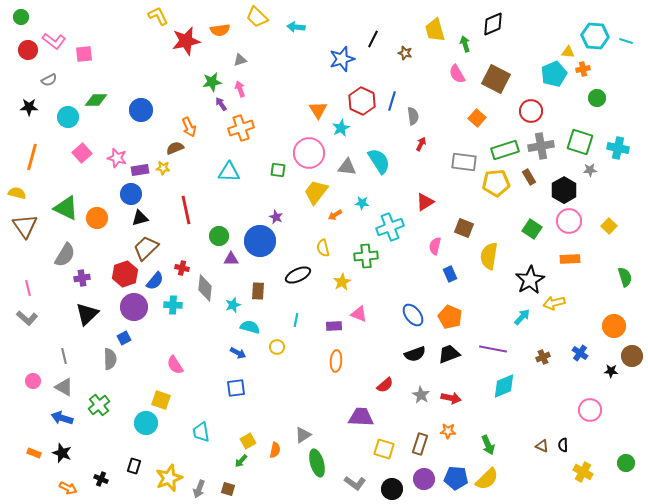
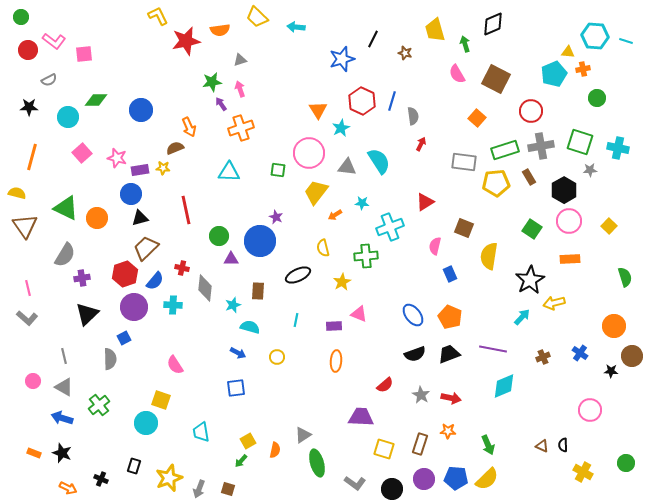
yellow circle at (277, 347): moved 10 px down
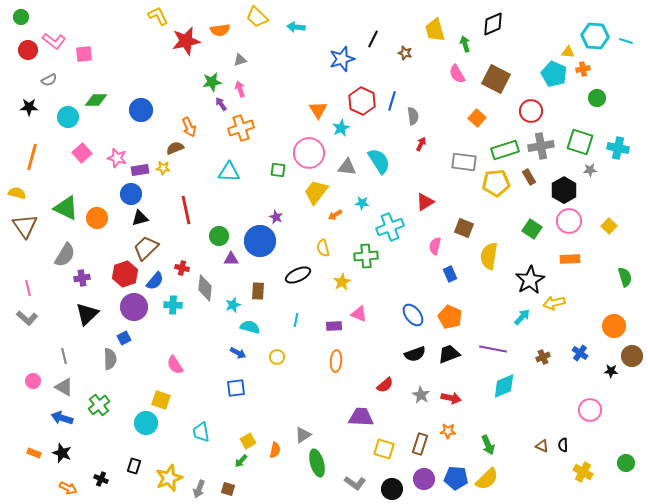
cyan pentagon at (554, 74): rotated 25 degrees counterclockwise
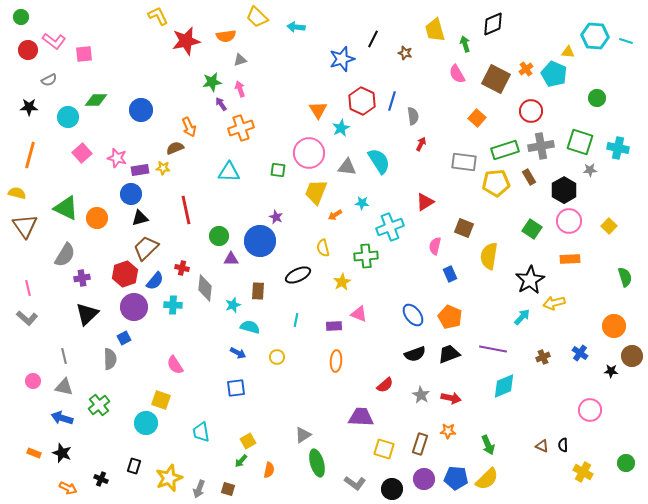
orange semicircle at (220, 30): moved 6 px right, 6 px down
orange cross at (583, 69): moved 57 px left; rotated 24 degrees counterclockwise
orange line at (32, 157): moved 2 px left, 2 px up
yellow trapezoid at (316, 192): rotated 16 degrees counterclockwise
gray triangle at (64, 387): rotated 18 degrees counterclockwise
orange semicircle at (275, 450): moved 6 px left, 20 px down
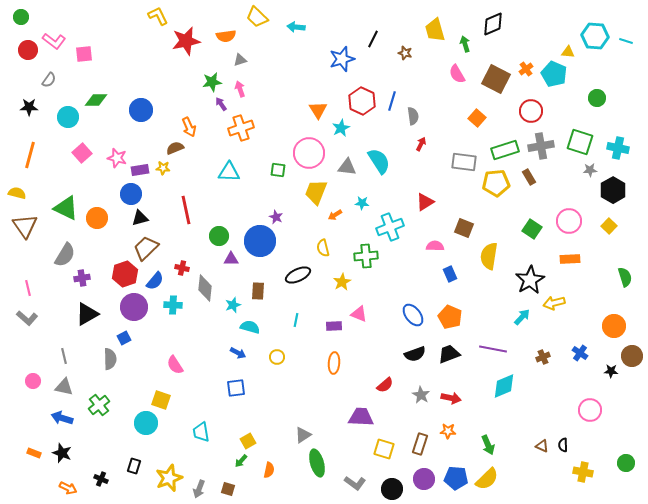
gray semicircle at (49, 80): rotated 28 degrees counterclockwise
black hexagon at (564, 190): moved 49 px right
pink semicircle at (435, 246): rotated 78 degrees clockwise
black triangle at (87, 314): rotated 15 degrees clockwise
orange ellipse at (336, 361): moved 2 px left, 2 px down
yellow cross at (583, 472): rotated 18 degrees counterclockwise
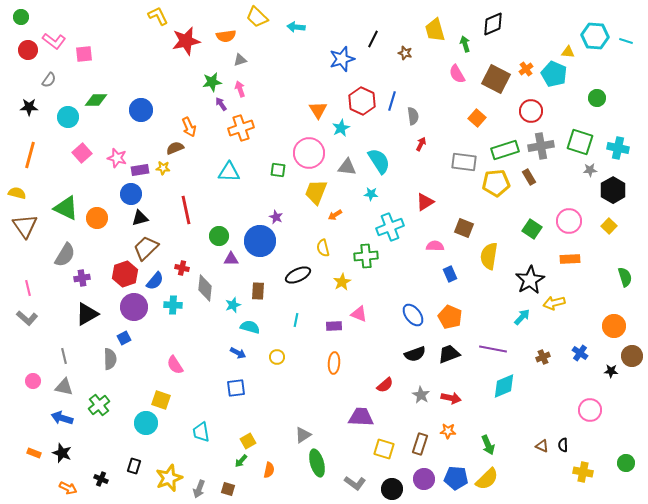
cyan star at (362, 203): moved 9 px right, 9 px up
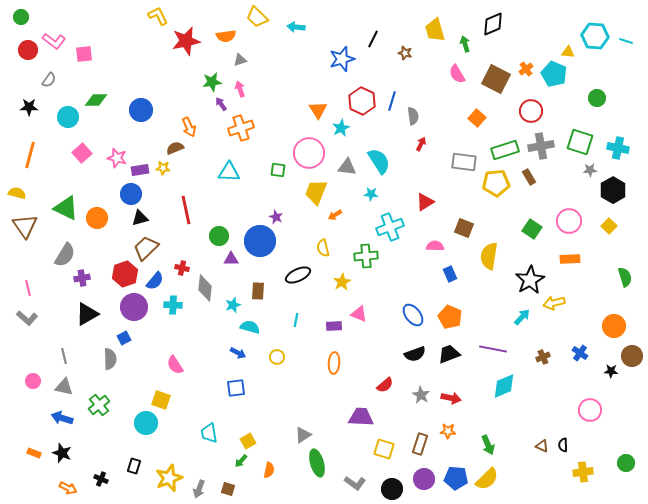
cyan trapezoid at (201, 432): moved 8 px right, 1 px down
yellow cross at (583, 472): rotated 18 degrees counterclockwise
